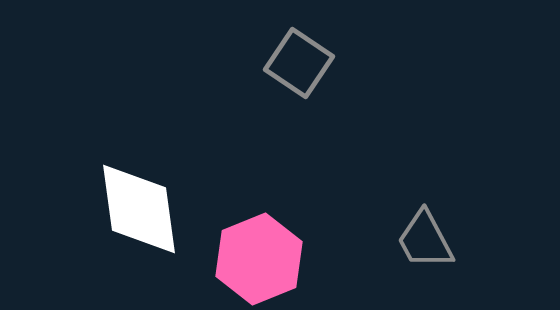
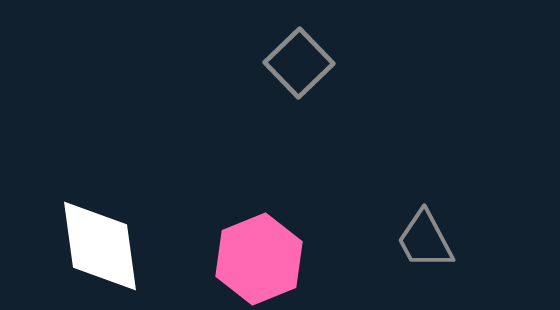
gray square: rotated 12 degrees clockwise
white diamond: moved 39 px left, 37 px down
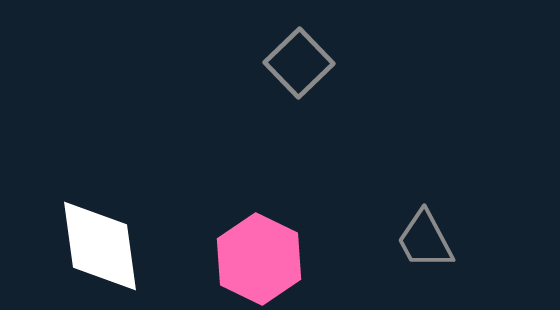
pink hexagon: rotated 12 degrees counterclockwise
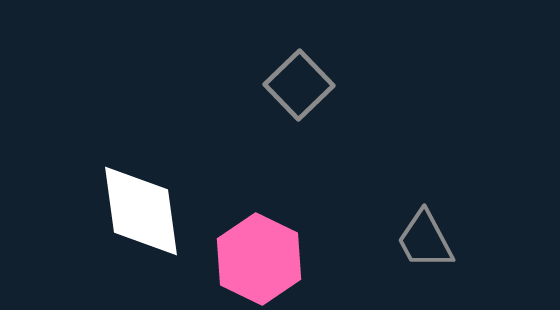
gray square: moved 22 px down
white diamond: moved 41 px right, 35 px up
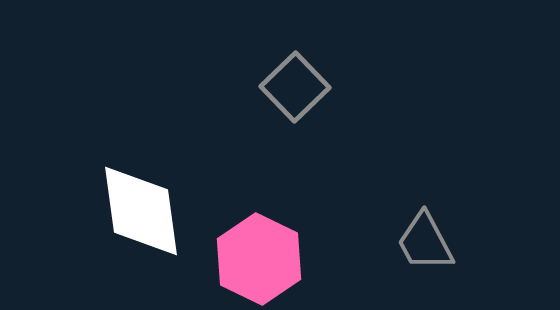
gray square: moved 4 px left, 2 px down
gray trapezoid: moved 2 px down
